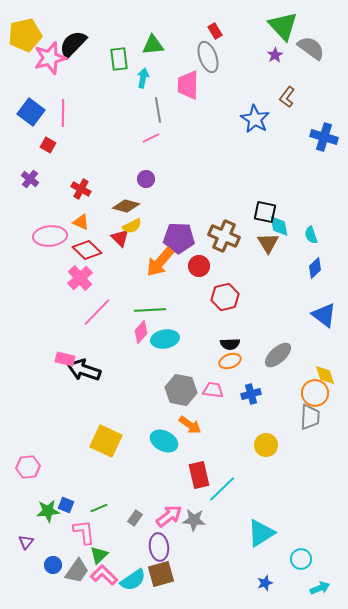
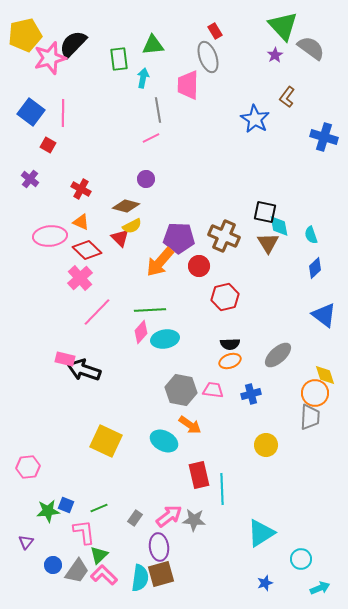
cyan line at (222, 489): rotated 48 degrees counterclockwise
cyan semicircle at (133, 580): moved 7 px right, 2 px up; rotated 48 degrees counterclockwise
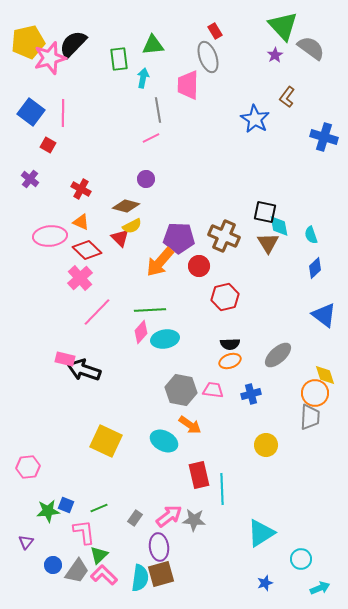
yellow pentagon at (25, 35): moved 3 px right, 7 px down
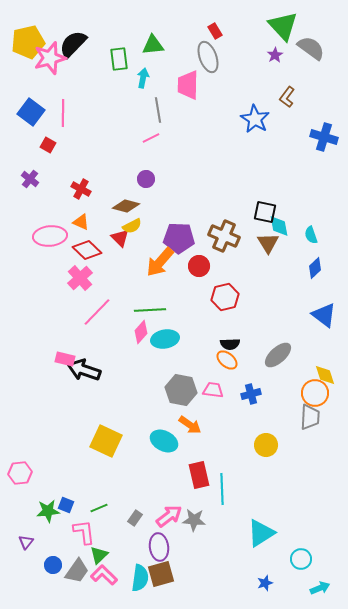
orange ellipse at (230, 361): moved 3 px left, 1 px up; rotated 60 degrees clockwise
pink hexagon at (28, 467): moved 8 px left, 6 px down
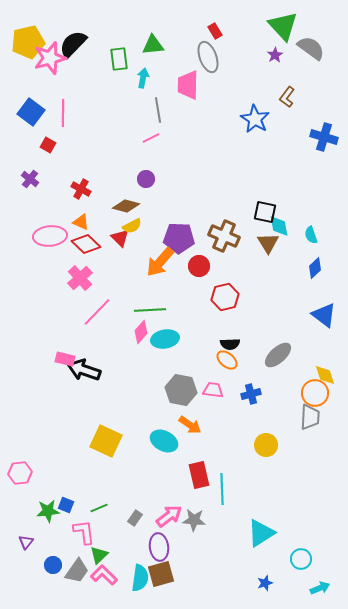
red diamond at (87, 250): moved 1 px left, 6 px up
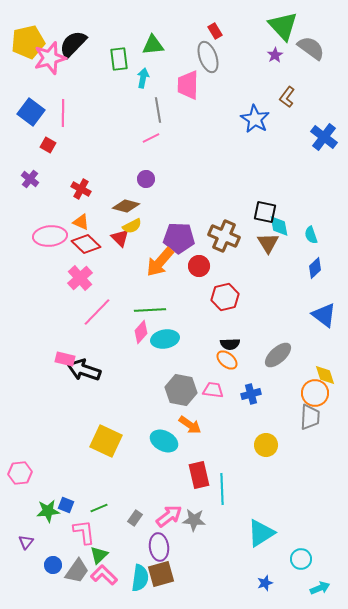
blue cross at (324, 137): rotated 20 degrees clockwise
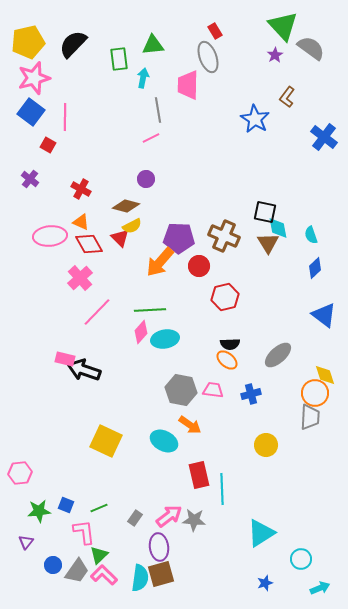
pink star at (50, 58): moved 16 px left, 20 px down
pink line at (63, 113): moved 2 px right, 4 px down
cyan diamond at (279, 226): moved 1 px left, 2 px down
red diamond at (86, 244): moved 3 px right; rotated 16 degrees clockwise
green star at (48, 511): moved 9 px left
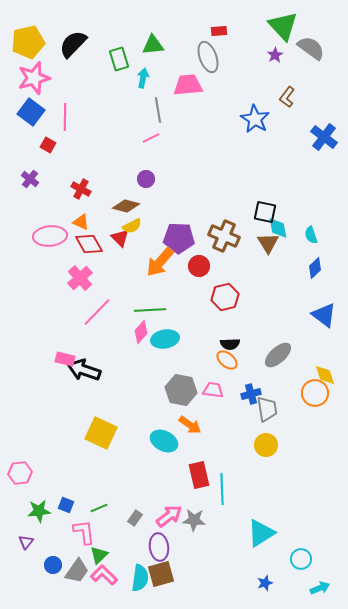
red rectangle at (215, 31): moved 4 px right; rotated 63 degrees counterclockwise
green rectangle at (119, 59): rotated 10 degrees counterclockwise
pink trapezoid at (188, 85): rotated 84 degrees clockwise
gray trapezoid at (310, 417): moved 43 px left, 8 px up; rotated 12 degrees counterclockwise
yellow square at (106, 441): moved 5 px left, 8 px up
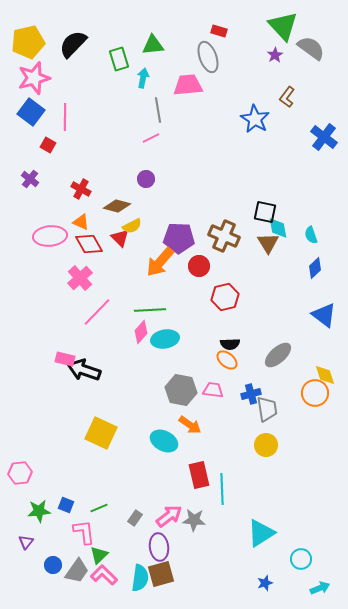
red rectangle at (219, 31): rotated 21 degrees clockwise
brown diamond at (126, 206): moved 9 px left
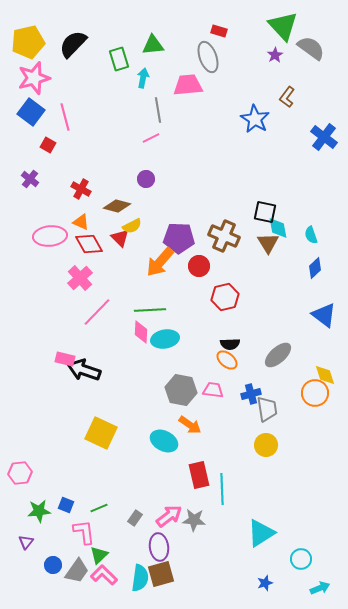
pink line at (65, 117): rotated 16 degrees counterclockwise
pink diamond at (141, 332): rotated 40 degrees counterclockwise
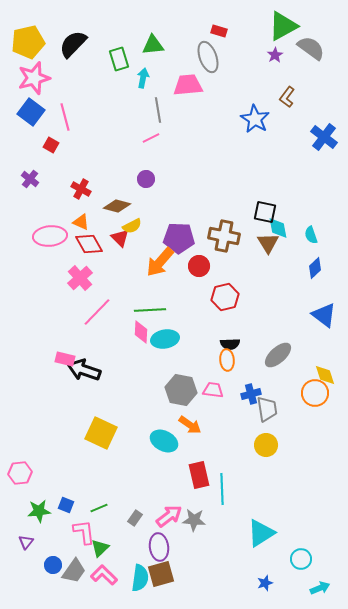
green triangle at (283, 26): rotated 44 degrees clockwise
red square at (48, 145): moved 3 px right
brown cross at (224, 236): rotated 12 degrees counterclockwise
orange ellipse at (227, 360): rotated 45 degrees clockwise
green triangle at (99, 555): moved 1 px right, 7 px up
gray trapezoid at (77, 571): moved 3 px left
